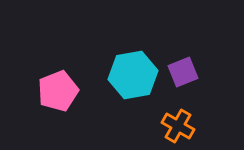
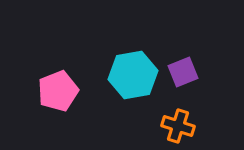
orange cross: rotated 12 degrees counterclockwise
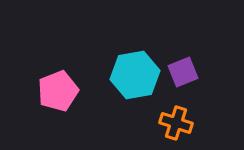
cyan hexagon: moved 2 px right
orange cross: moved 2 px left, 3 px up
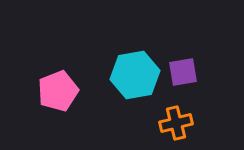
purple square: rotated 12 degrees clockwise
orange cross: rotated 32 degrees counterclockwise
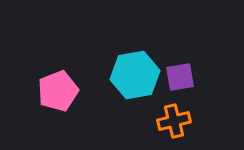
purple square: moved 3 px left, 5 px down
orange cross: moved 2 px left, 2 px up
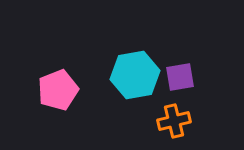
pink pentagon: moved 1 px up
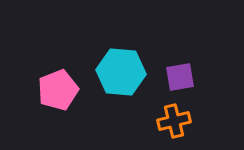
cyan hexagon: moved 14 px left, 3 px up; rotated 15 degrees clockwise
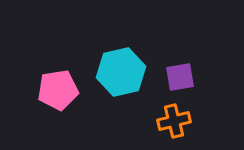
cyan hexagon: rotated 18 degrees counterclockwise
pink pentagon: rotated 12 degrees clockwise
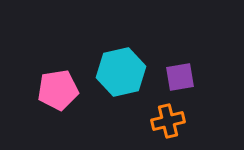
orange cross: moved 6 px left
